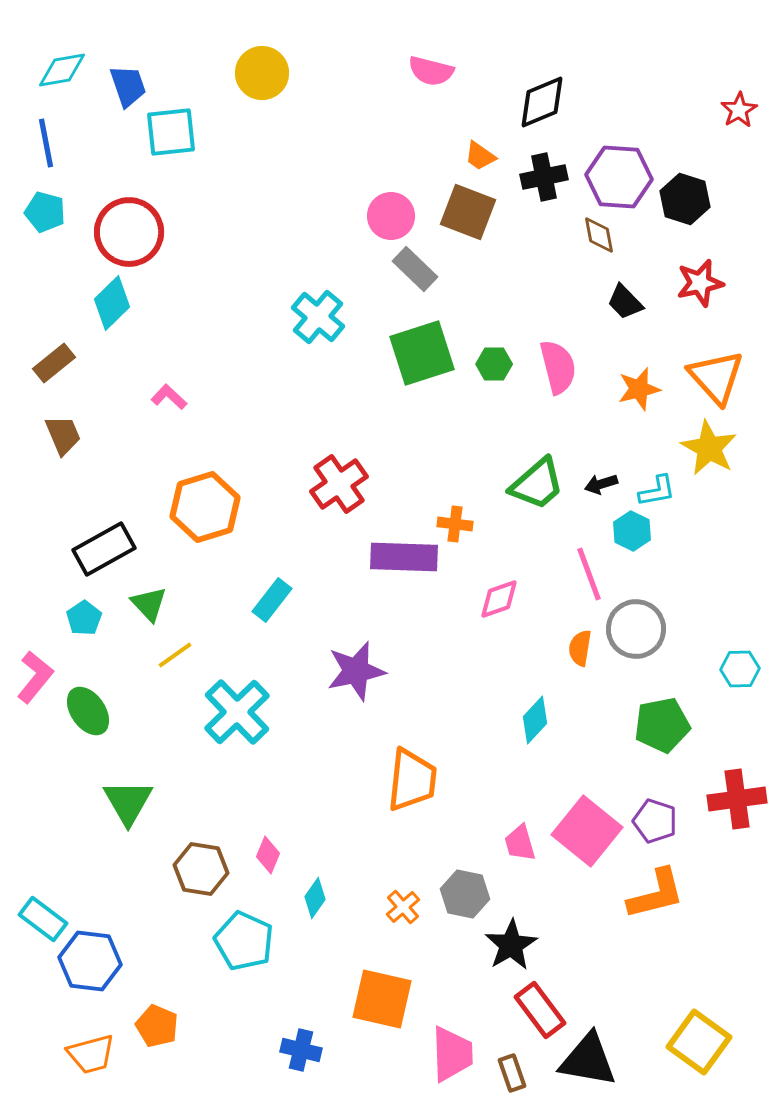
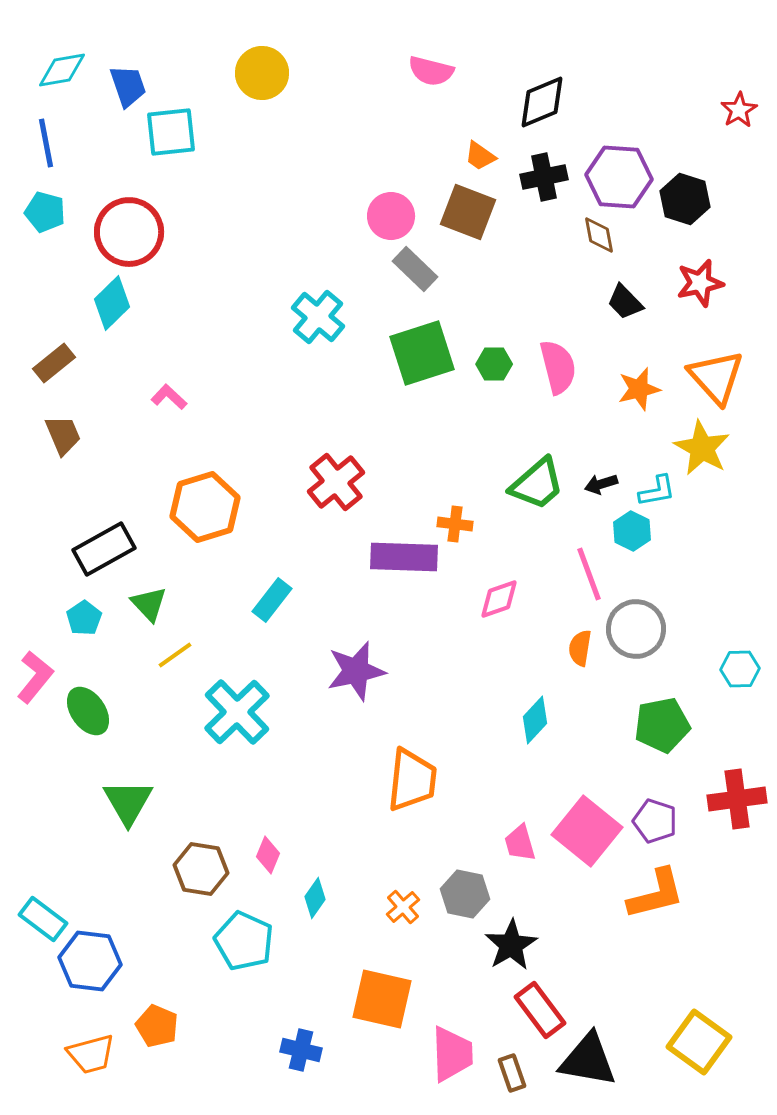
yellow star at (709, 448): moved 7 px left
red cross at (339, 484): moved 3 px left, 2 px up; rotated 4 degrees counterclockwise
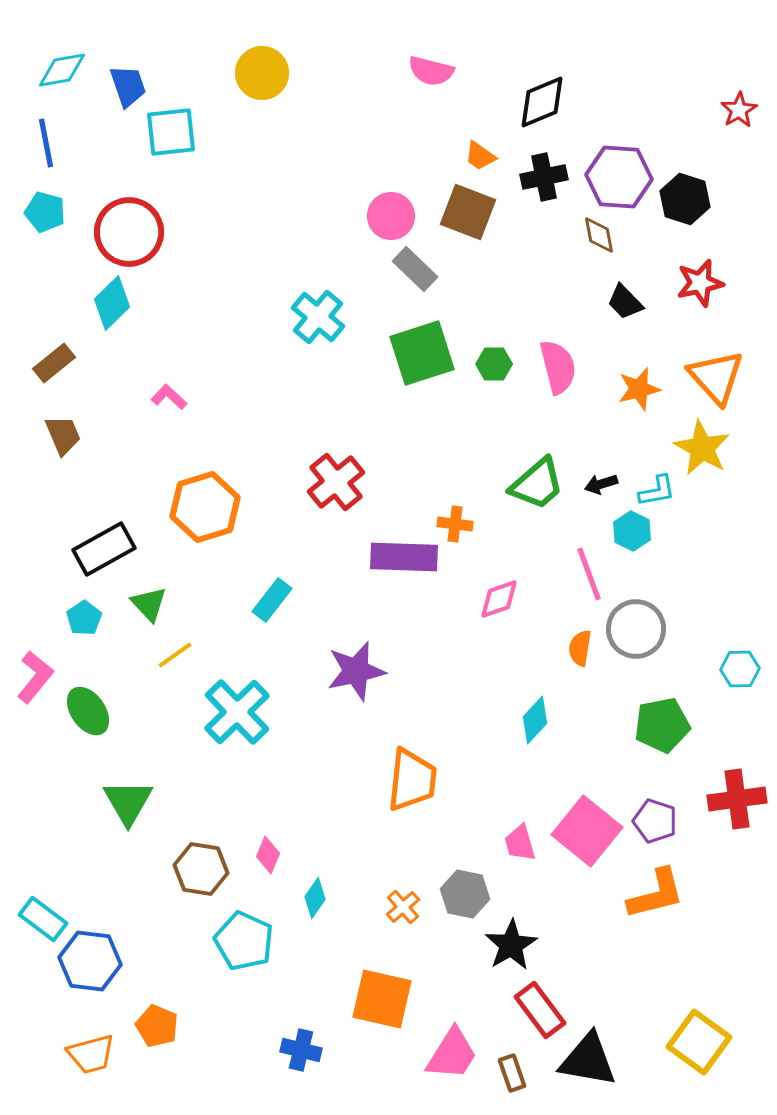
pink trapezoid at (452, 1054): rotated 34 degrees clockwise
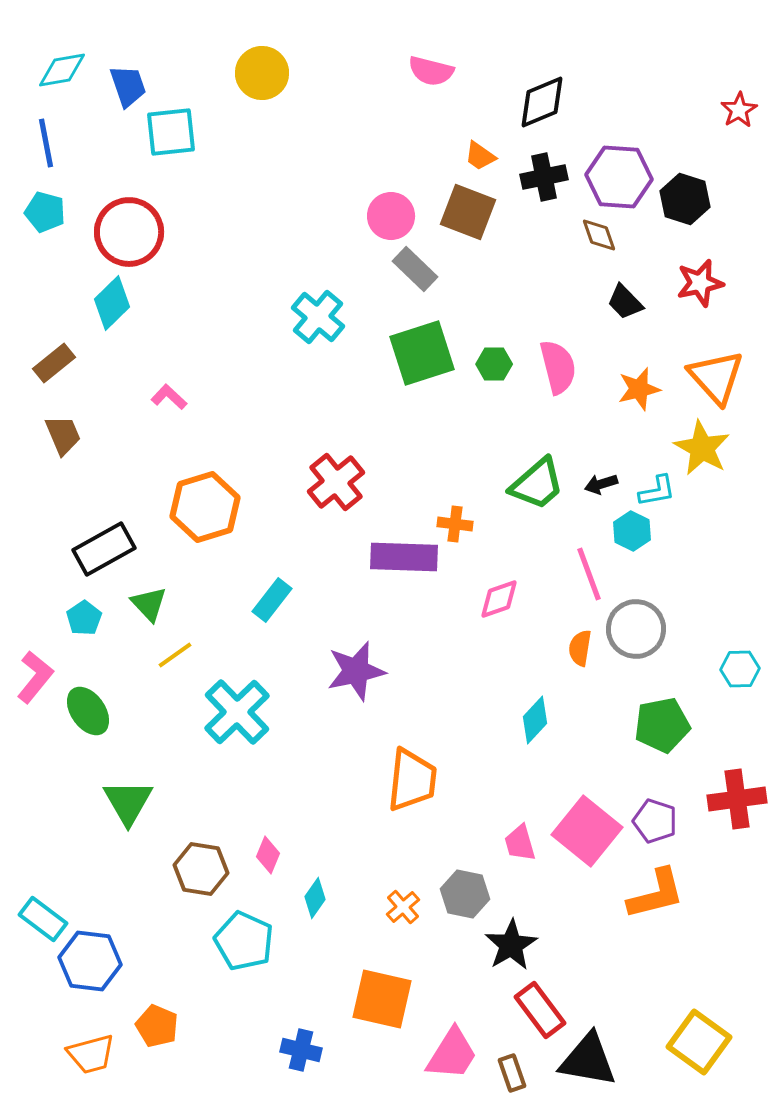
brown diamond at (599, 235): rotated 9 degrees counterclockwise
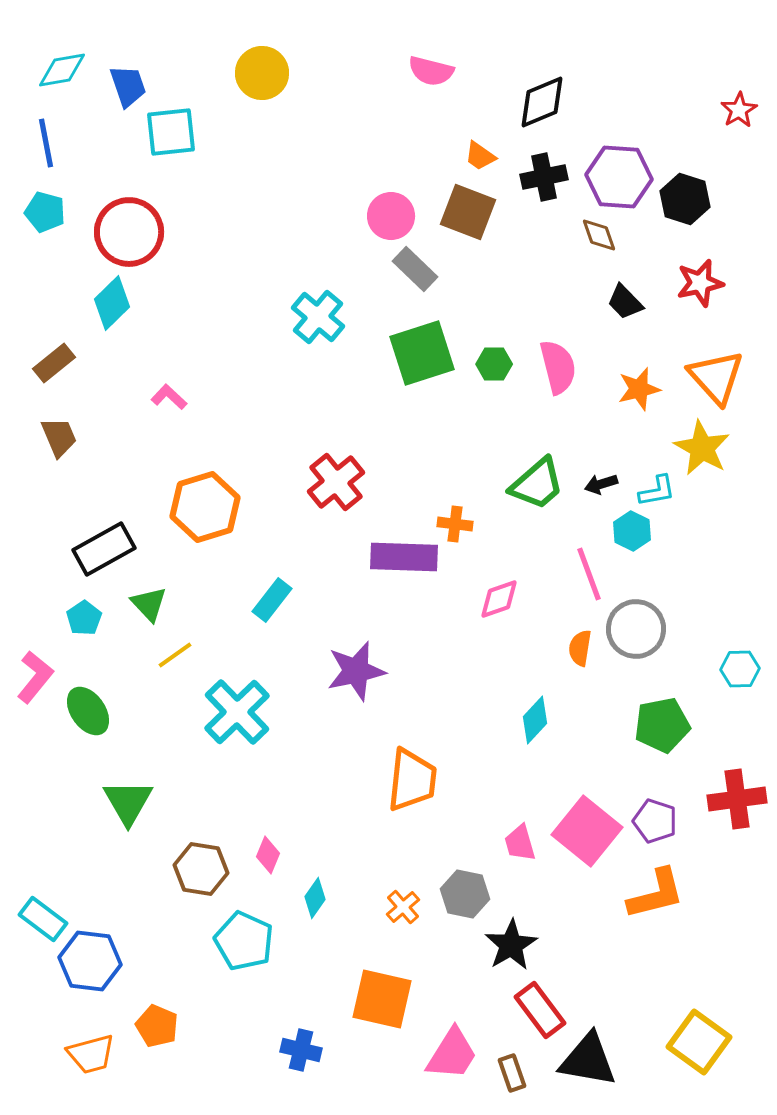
brown trapezoid at (63, 435): moved 4 px left, 2 px down
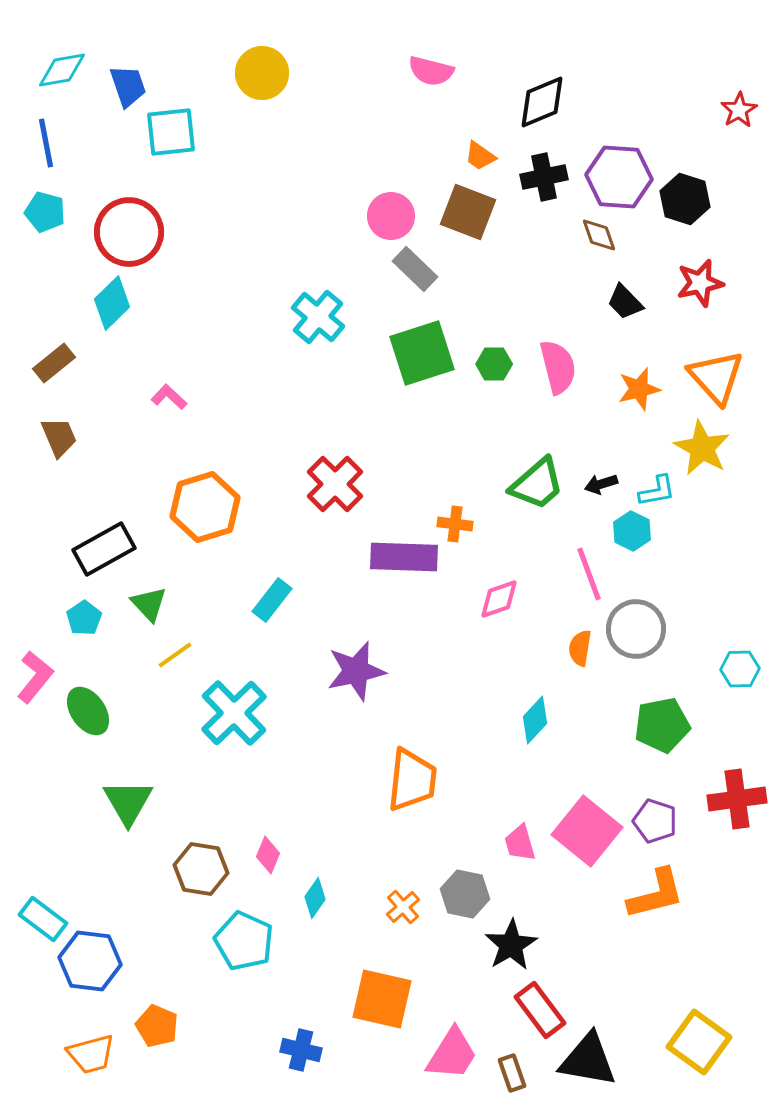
red cross at (336, 482): moved 1 px left, 2 px down; rotated 6 degrees counterclockwise
cyan cross at (237, 712): moved 3 px left, 1 px down
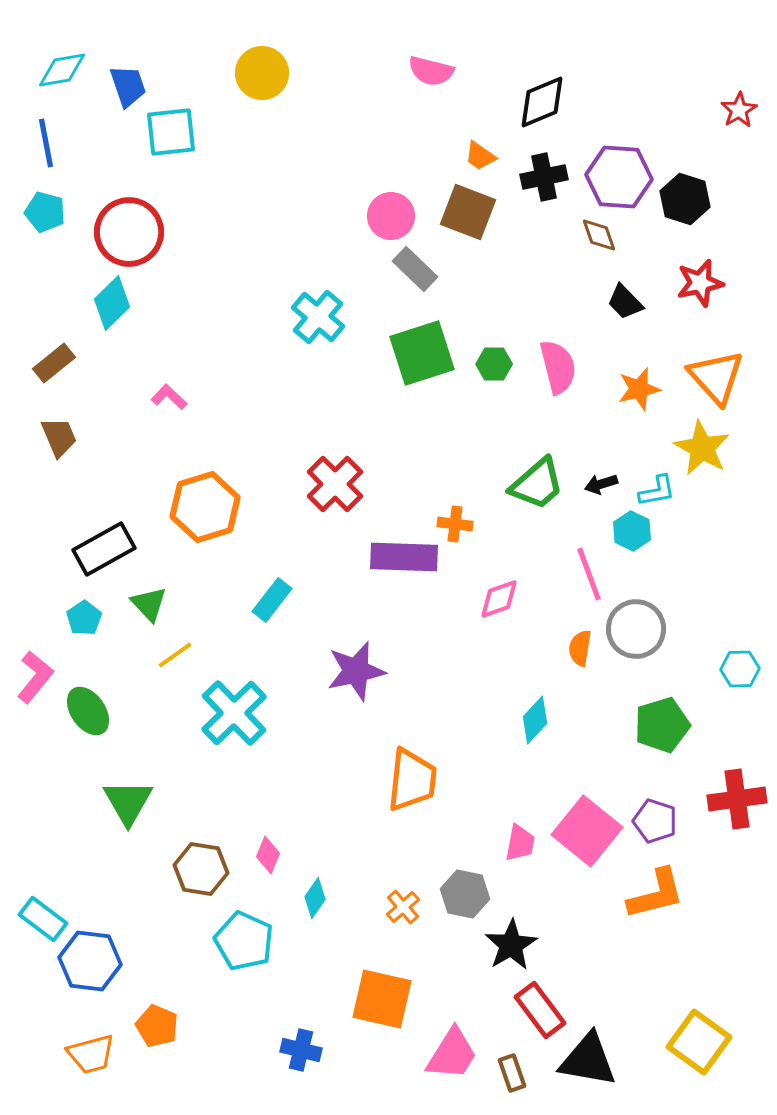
green pentagon at (662, 725): rotated 6 degrees counterclockwise
pink trapezoid at (520, 843): rotated 153 degrees counterclockwise
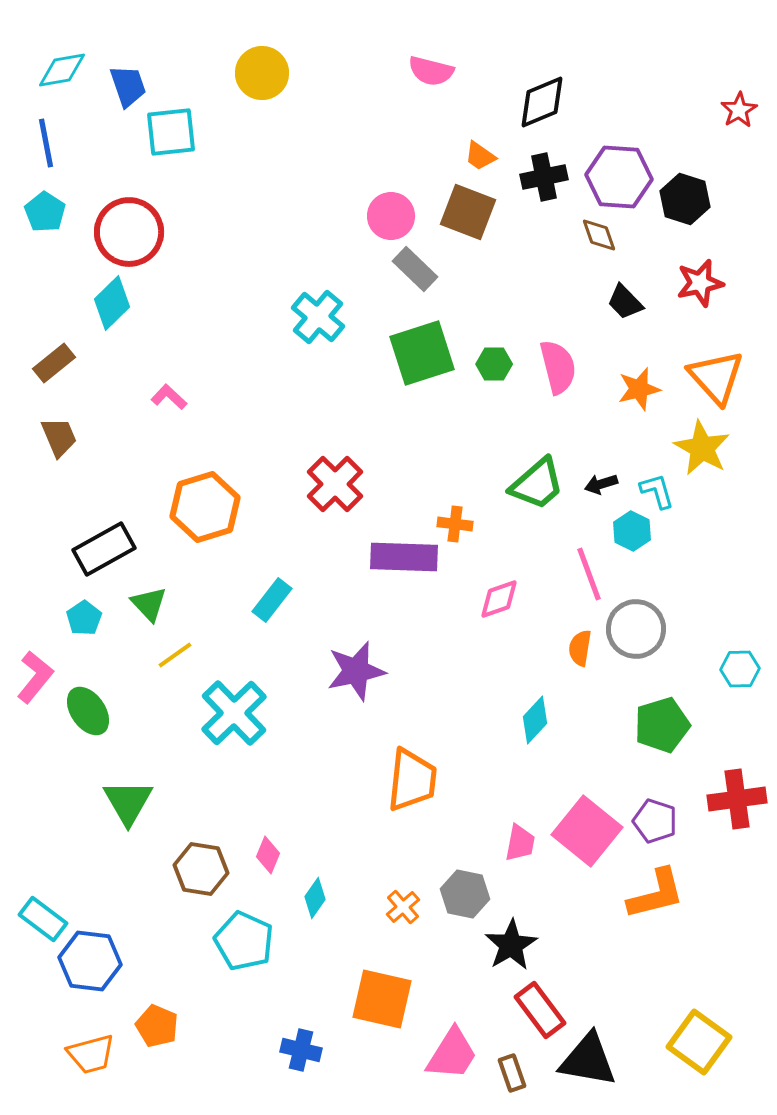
cyan pentagon at (45, 212): rotated 18 degrees clockwise
cyan L-shape at (657, 491): rotated 96 degrees counterclockwise
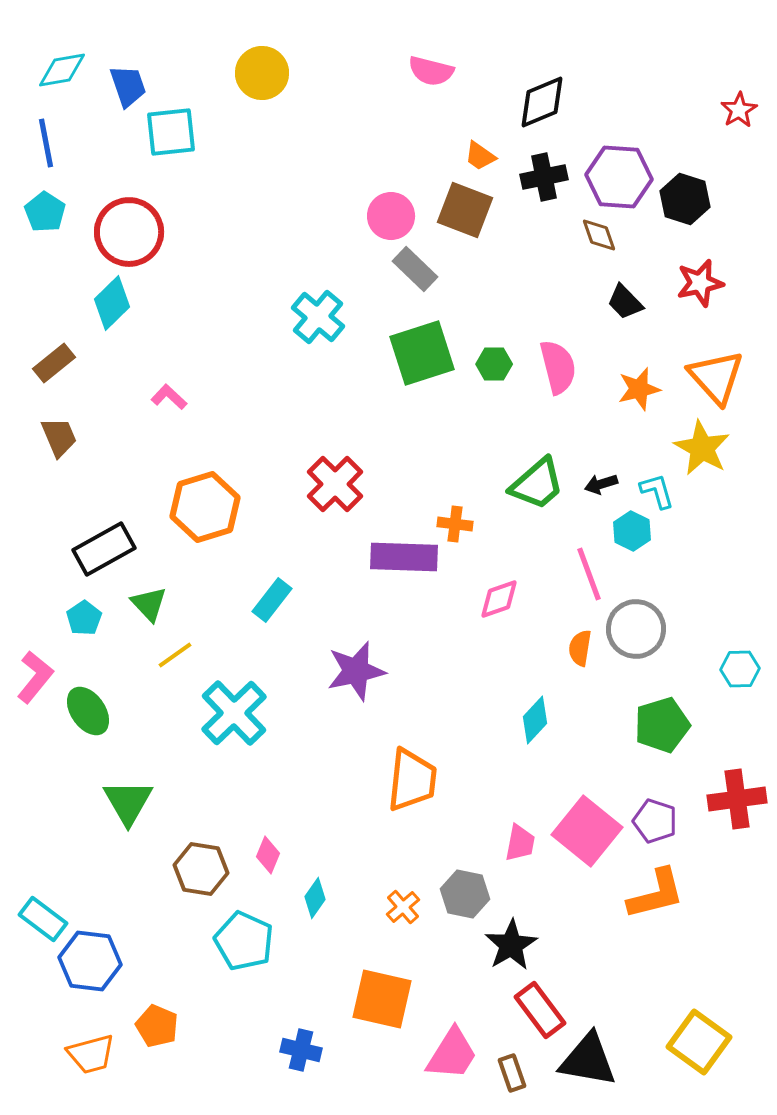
brown square at (468, 212): moved 3 px left, 2 px up
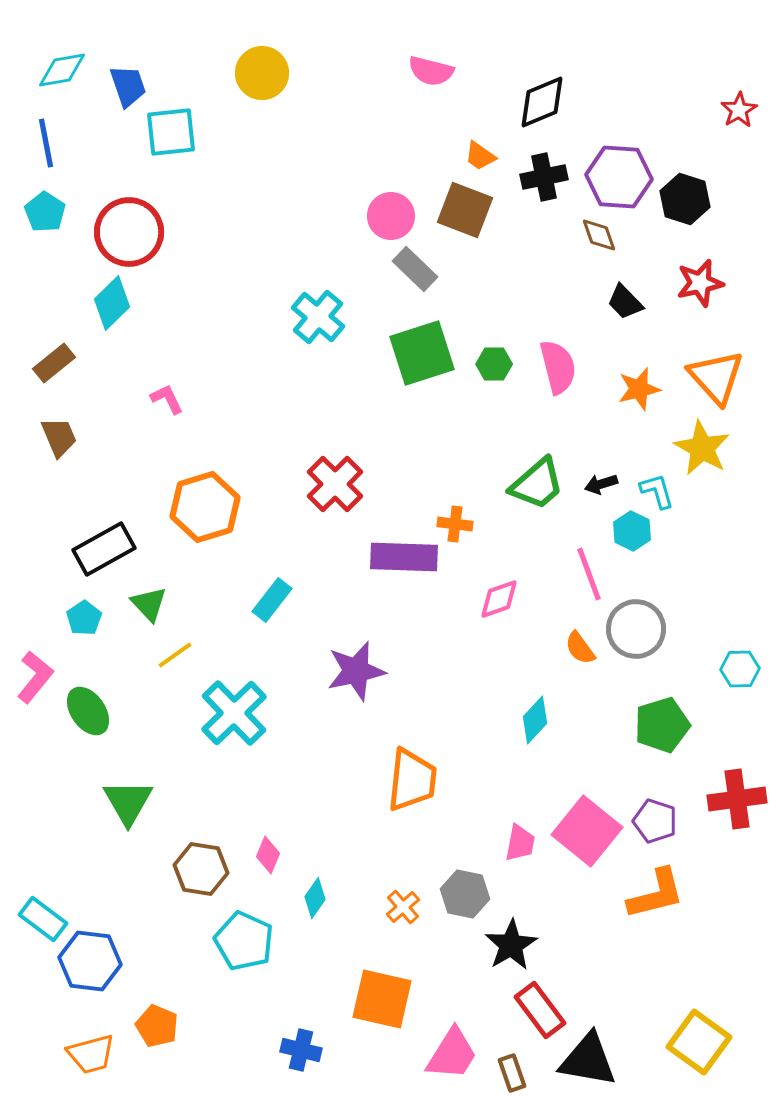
pink L-shape at (169, 397): moved 2 px left, 2 px down; rotated 21 degrees clockwise
orange semicircle at (580, 648): rotated 45 degrees counterclockwise
